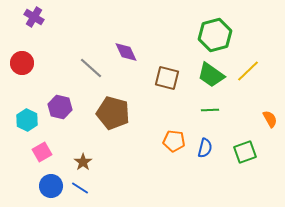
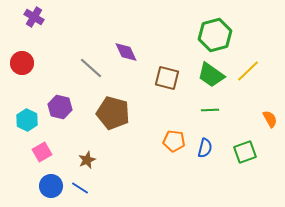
brown star: moved 4 px right, 2 px up; rotated 12 degrees clockwise
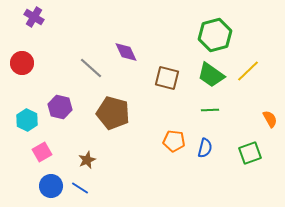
green square: moved 5 px right, 1 px down
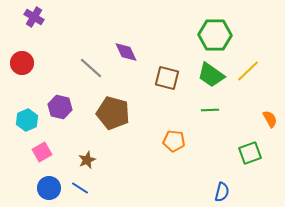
green hexagon: rotated 16 degrees clockwise
cyan hexagon: rotated 10 degrees clockwise
blue semicircle: moved 17 px right, 44 px down
blue circle: moved 2 px left, 2 px down
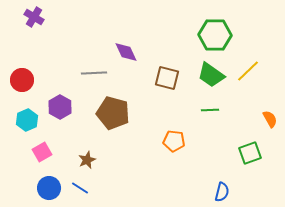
red circle: moved 17 px down
gray line: moved 3 px right, 5 px down; rotated 45 degrees counterclockwise
purple hexagon: rotated 15 degrees clockwise
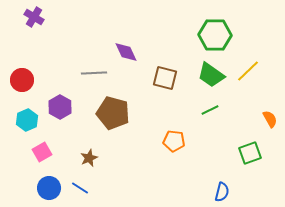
brown square: moved 2 px left
green line: rotated 24 degrees counterclockwise
brown star: moved 2 px right, 2 px up
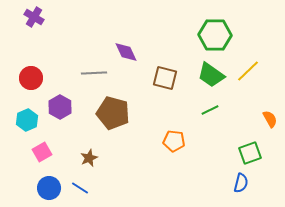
red circle: moved 9 px right, 2 px up
blue semicircle: moved 19 px right, 9 px up
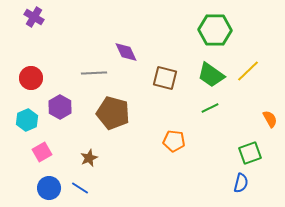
green hexagon: moved 5 px up
green line: moved 2 px up
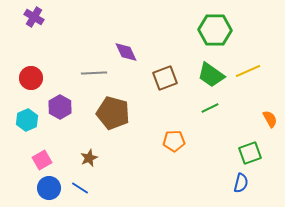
yellow line: rotated 20 degrees clockwise
brown square: rotated 35 degrees counterclockwise
orange pentagon: rotated 10 degrees counterclockwise
pink square: moved 8 px down
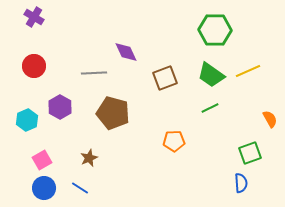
red circle: moved 3 px right, 12 px up
blue semicircle: rotated 18 degrees counterclockwise
blue circle: moved 5 px left
